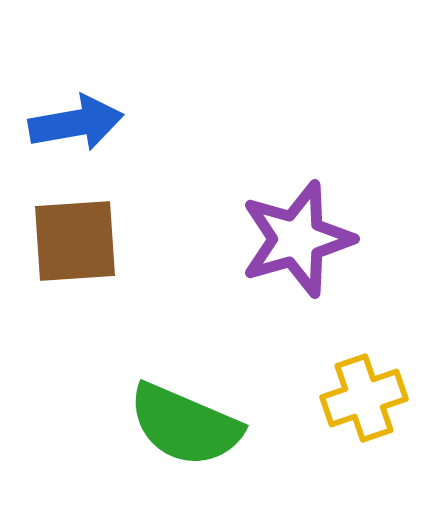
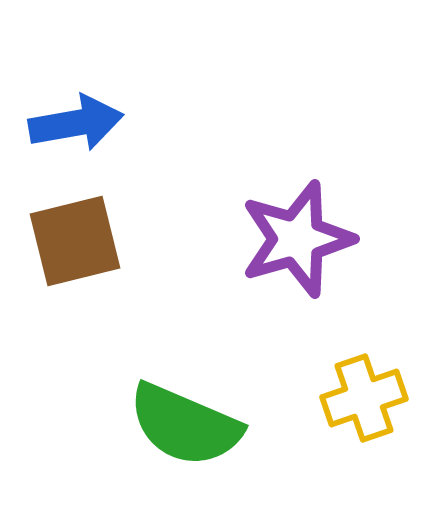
brown square: rotated 10 degrees counterclockwise
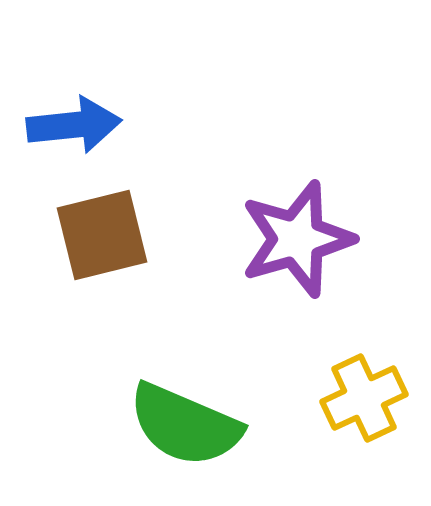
blue arrow: moved 2 px left, 2 px down; rotated 4 degrees clockwise
brown square: moved 27 px right, 6 px up
yellow cross: rotated 6 degrees counterclockwise
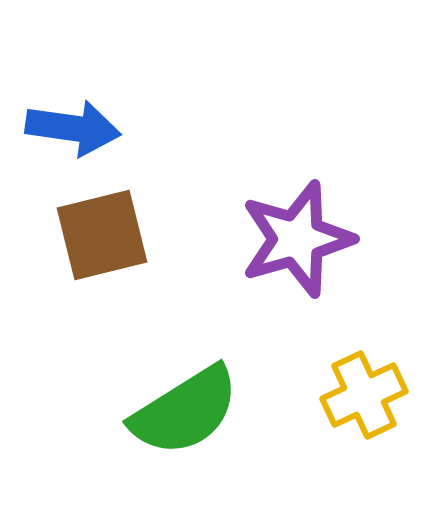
blue arrow: moved 1 px left, 3 px down; rotated 14 degrees clockwise
yellow cross: moved 3 px up
green semicircle: moved 14 px up; rotated 55 degrees counterclockwise
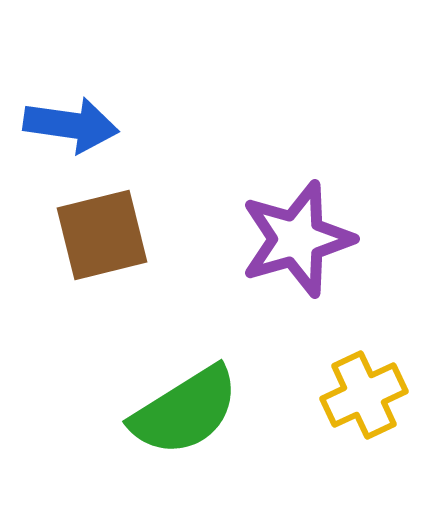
blue arrow: moved 2 px left, 3 px up
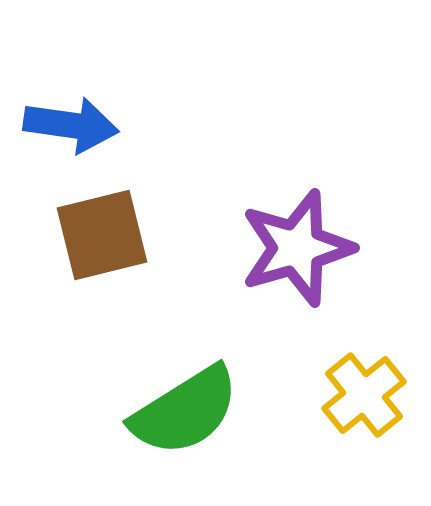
purple star: moved 9 px down
yellow cross: rotated 14 degrees counterclockwise
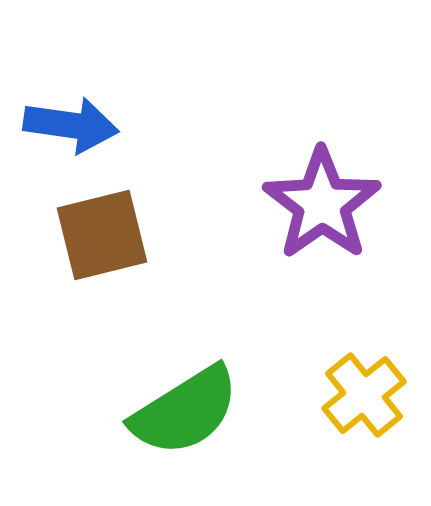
purple star: moved 25 px right, 44 px up; rotated 19 degrees counterclockwise
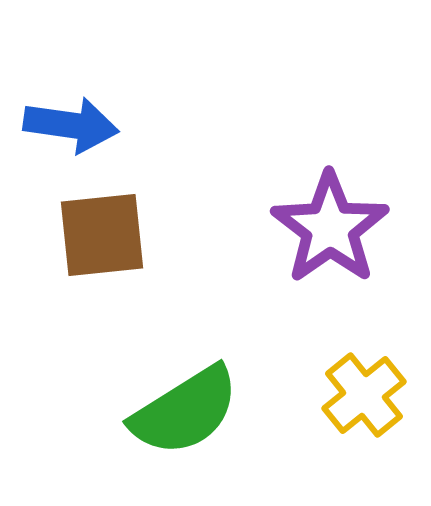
purple star: moved 8 px right, 24 px down
brown square: rotated 8 degrees clockwise
